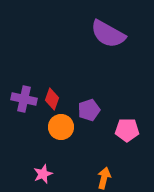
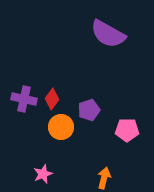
red diamond: rotated 15 degrees clockwise
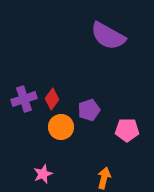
purple semicircle: moved 2 px down
purple cross: rotated 30 degrees counterclockwise
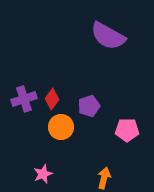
purple pentagon: moved 4 px up
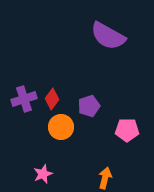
orange arrow: moved 1 px right
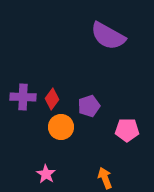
purple cross: moved 1 px left, 2 px up; rotated 20 degrees clockwise
pink star: moved 3 px right; rotated 18 degrees counterclockwise
orange arrow: rotated 35 degrees counterclockwise
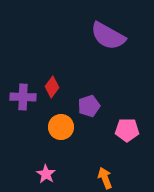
red diamond: moved 12 px up
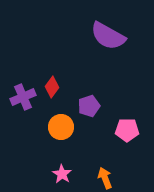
purple cross: rotated 25 degrees counterclockwise
pink star: moved 16 px right
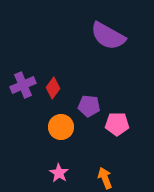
red diamond: moved 1 px right, 1 px down
purple cross: moved 12 px up
purple pentagon: rotated 25 degrees clockwise
pink pentagon: moved 10 px left, 6 px up
pink star: moved 3 px left, 1 px up
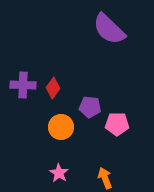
purple semicircle: moved 1 px right, 7 px up; rotated 15 degrees clockwise
purple cross: rotated 25 degrees clockwise
purple pentagon: moved 1 px right, 1 px down
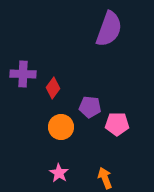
purple semicircle: rotated 114 degrees counterclockwise
purple cross: moved 11 px up
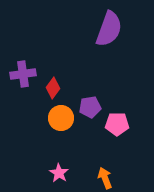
purple cross: rotated 10 degrees counterclockwise
purple pentagon: rotated 15 degrees counterclockwise
orange circle: moved 9 px up
